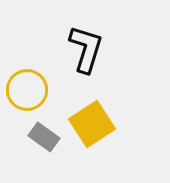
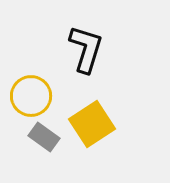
yellow circle: moved 4 px right, 6 px down
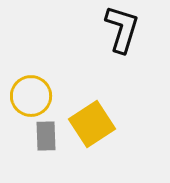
black L-shape: moved 36 px right, 20 px up
gray rectangle: moved 2 px right, 1 px up; rotated 52 degrees clockwise
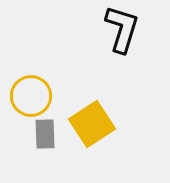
gray rectangle: moved 1 px left, 2 px up
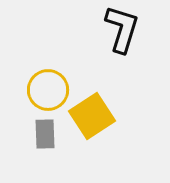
yellow circle: moved 17 px right, 6 px up
yellow square: moved 8 px up
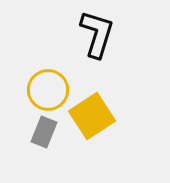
black L-shape: moved 25 px left, 5 px down
gray rectangle: moved 1 px left, 2 px up; rotated 24 degrees clockwise
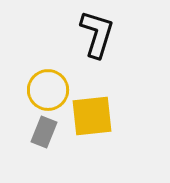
yellow square: rotated 27 degrees clockwise
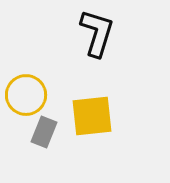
black L-shape: moved 1 px up
yellow circle: moved 22 px left, 5 px down
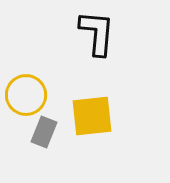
black L-shape: rotated 12 degrees counterclockwise
